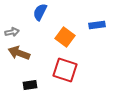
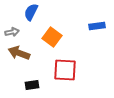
blue semicircle: moved 9 px left
blue rectangle: moved 1 px down
orange square: moved 13 px left
red square: rotated 15 degrees counterclockwise
black rectangle: moved 2 px right
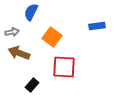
red square: moved 1 px left, 3 px up
black rectangle: rotated 40 degrees counterclockwise
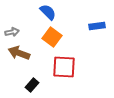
blue semicircle: moved 17 px right; rotated 108 degrees clockwise
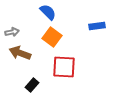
brown arrow: moved 1 px right
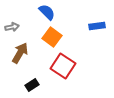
blue semicircle: moved 1 px left
gray arrow: moved 5 px up
brown arrow: rotated 100 degrees clockwise
red square: moved 1 px left, 1 px up; rotated 30 degrees clockwise
black rectangle: rotated 16 degrees clockwise
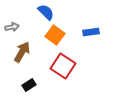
blue semicircle: moved 1 px left
blue rectangle: moved 6 px left, 6 px down
orange square: moved 3 px right, 2 px up
brown arrow: moved 2 px right, 1 px up
black rectangle: moved 3 px left
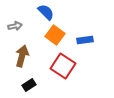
gray arrow: moved 3 px right, 1 px up
blue rectangle: moved 6 px left, 8 px down
brown arrow: moved 4 px down; rotated 15 degrees counterclockwise
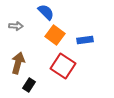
gray arrow: moved 1 px right; rotated 16 degrees clockwise
brown arrow: moved 4 px left, 7 px down
black rectangle: rotated 24 degrees counterclockwise
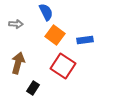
blue semicircle: rotated 18 degrees clockwise
gray arrow: moved 2 px up
black rectangle: moved 4 px right, 3 px down
